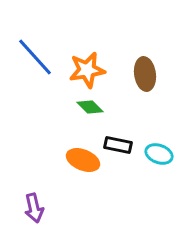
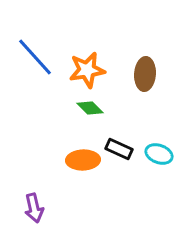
brown ellipse: rotated 12 degrees clockwise
green diamond: moved 1 px down
black rectangle: moved 1 px right, 4 px down; rotated 12 degrees clockwise
orange ellipse: rotated 24 degrees counterclockwise
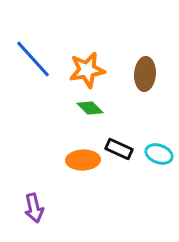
blue line: moved 2 px left, 2 px down
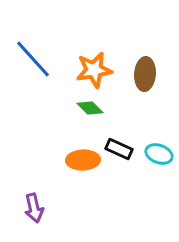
orange star: moved 7 px right
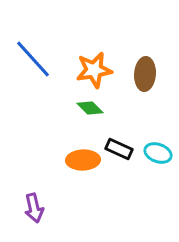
cyan ellipse: moved 1 px left, 1 px up
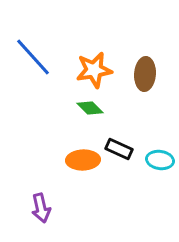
blue line: moved 2 px up
cyan ellipse: moved 2 px right, 7 px down; rotated 12 degrees counterclockwise
purple arrow: moved 7 px right
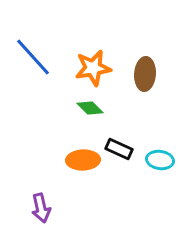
orange star: moved 1 px left, 2 px up
